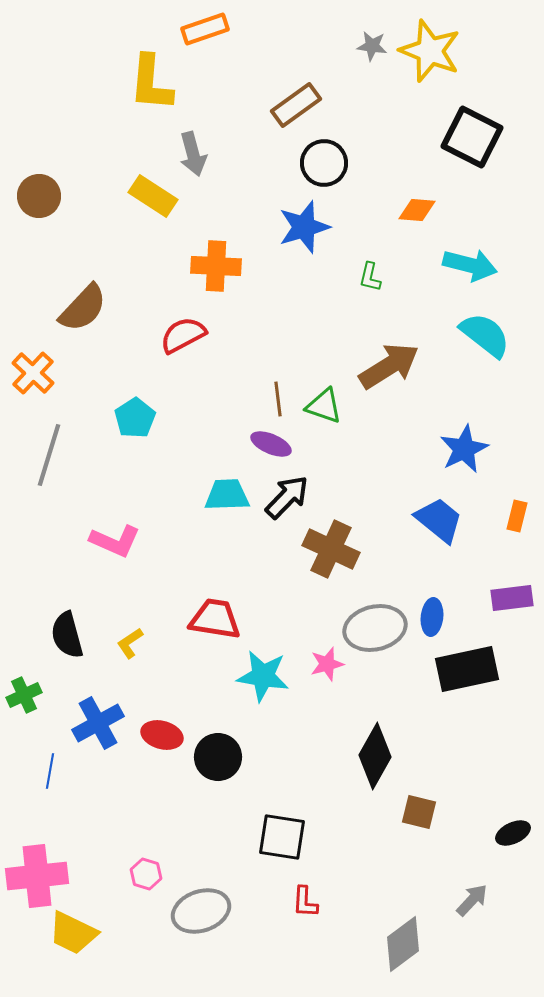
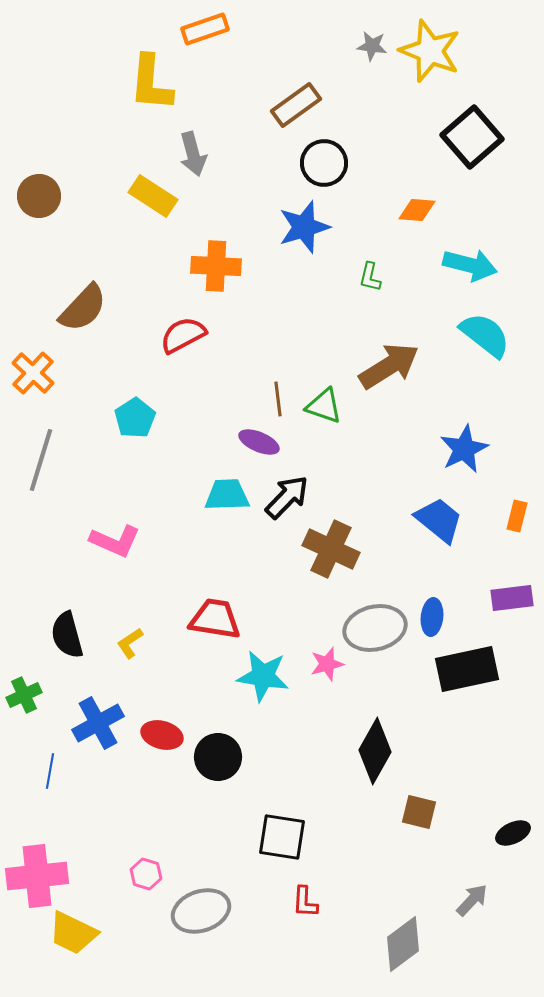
black square at (472, 137): rotated 22 degrees clockwise
purple ellipse at (271, 444): moved 12 px left, 2 px up
gray line at (49, 455): moved 8 px left, 5 px down
black diamond at (375, 756): moved 5 px up
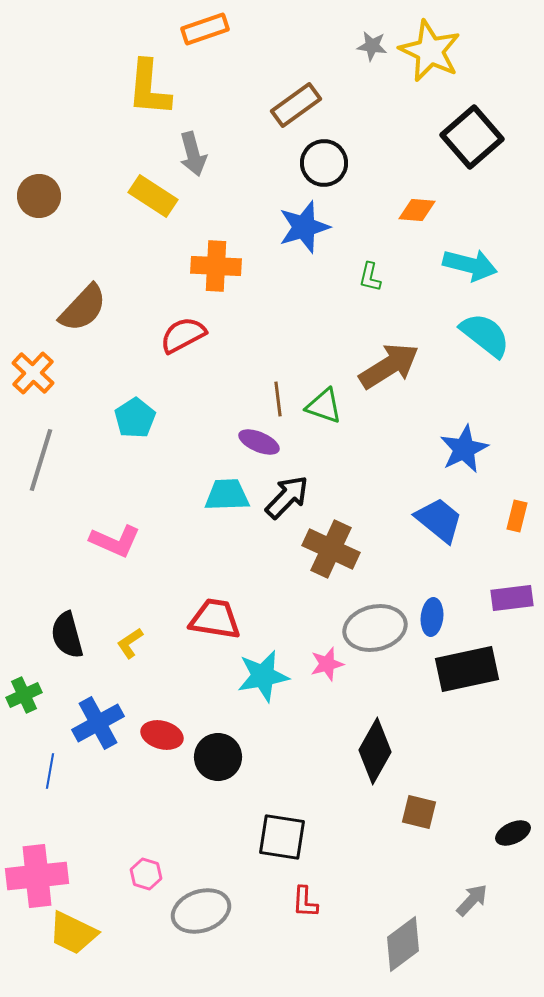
yellow star at (430, 51): rotated 4 degrees clockwise
yellow L-shape at (151, 83): moved 2 px left, 5 px down
cyan star at (263, 676): rotated 20 degrees counterclockwise
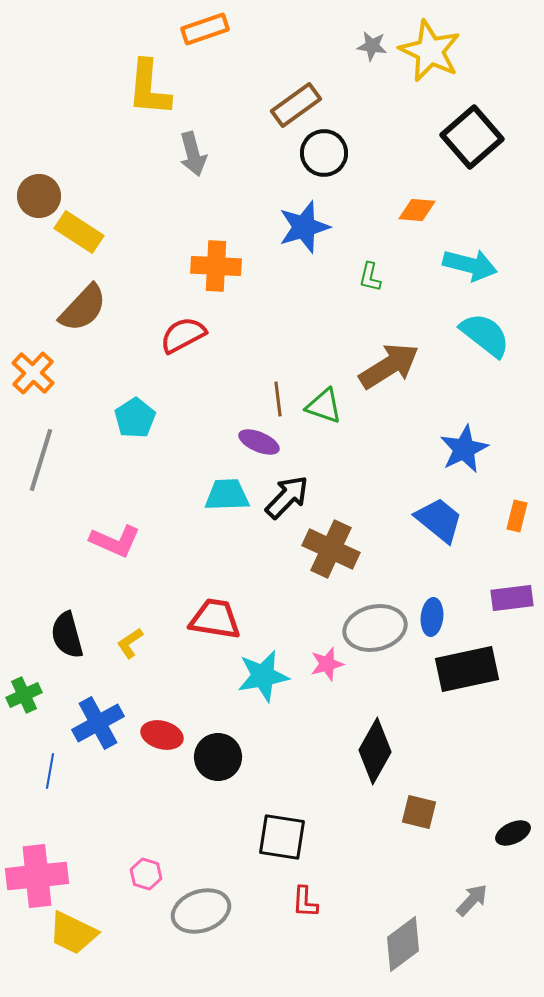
black circle at (324, 163): moved 10 px up
yellow rectangle at (153, 196): moved 74 px left, 36 px down
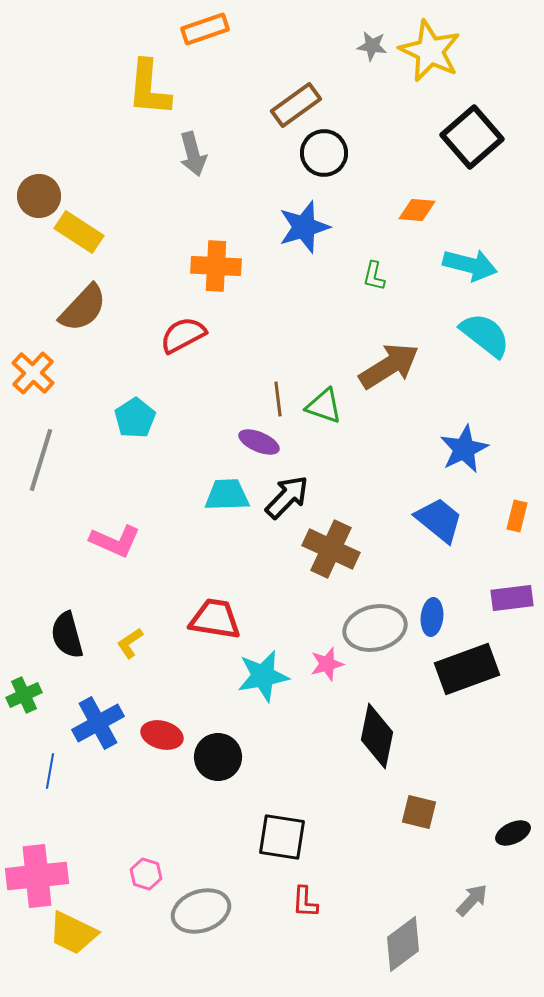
green L-shape at (370, 277): moved 4 px right, 1 px up
black rectangle at (467, 669): rotated 8 degrees counterclockwise
black diamond at (375, 751): moved 2 px right, 15 px up; rotated 18 degrees counterclockwise
